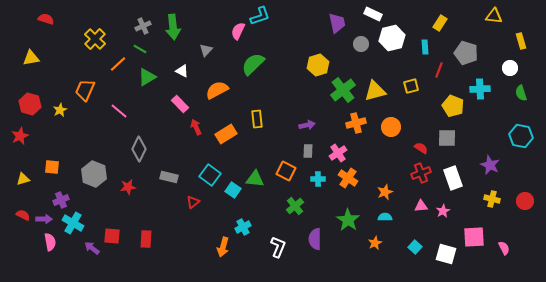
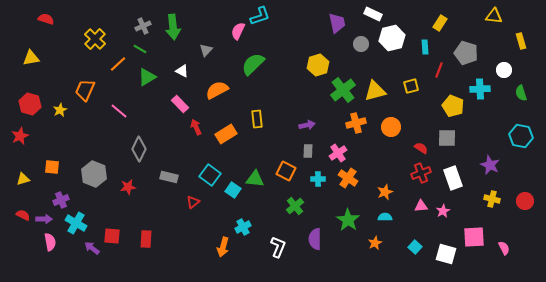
white circle at (510, 68): moved 6 px left, 2 px down
cyan cross at (73, 223): moved 3 px right
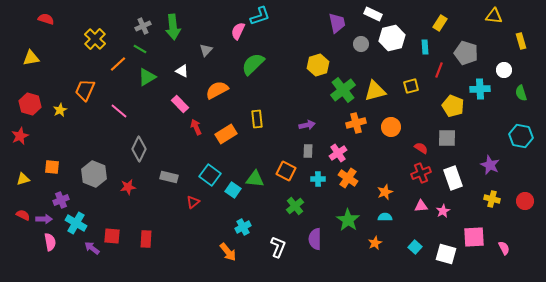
orange arrow at (223, 247): moved 5 px right, 5 px down; rotated 54 degrees counterclockwise
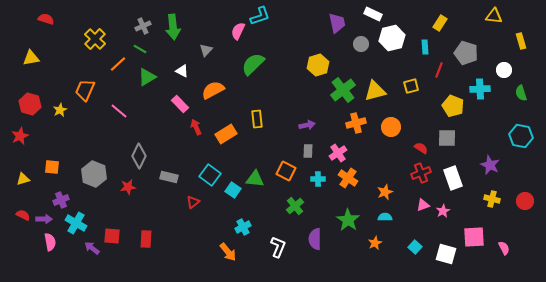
orange semicircle at (217, 90): moved 4 px left
gray diamond at (139, 149): moved 7 px down
pink triangle at (421, 206): moved 2 px right, 1 px up; rotated 16 degrees counterclockwise
